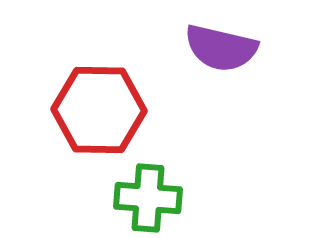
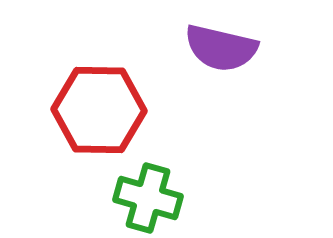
green cross: rotated 12 degrees clockwise
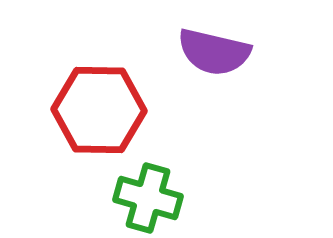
purple semicircle: moved 7 px left, 4 px down
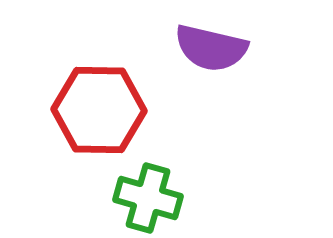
purple semicircle: moved 3 px left, 4 px up
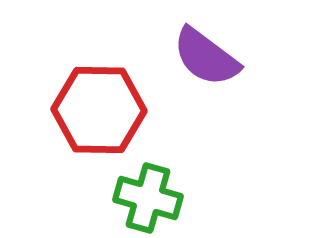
purple semicircle: moved 5 px left, 9 px down; rotated 24 degrees clockwise
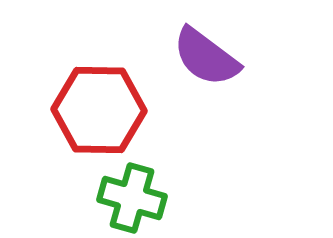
green cross: moved 16 px left
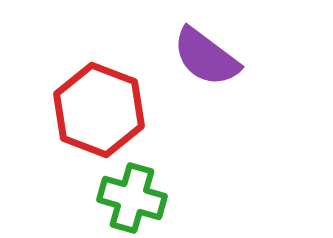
red hexagon: rotated 20 degrees clockwise
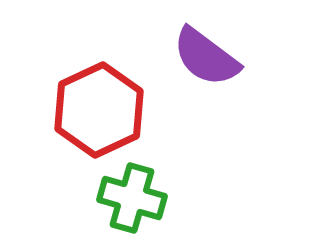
red hexagon: rotated 14 degrees clockwise
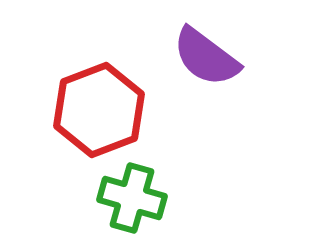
red hexagon: rotated 4 degrees clockwise
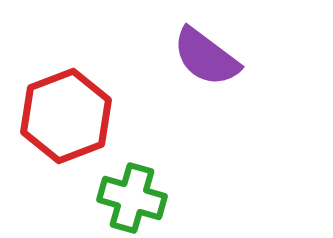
red hexagon: moved 33 px left, 6 px down
